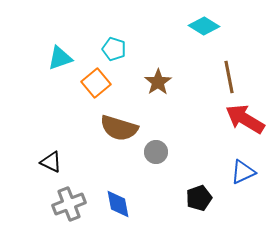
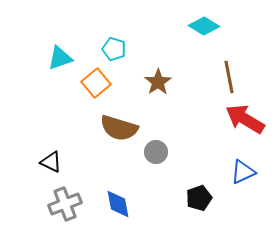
gray cross: moved 4 px left
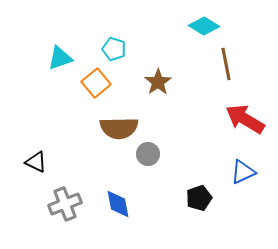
brown line: moved 3 px left, 13 px up
brown semicircle: rotated 18 degrees counterclockwise
gray circle: moved 8 px left, 2 px down
black triangle: moved 15 px left
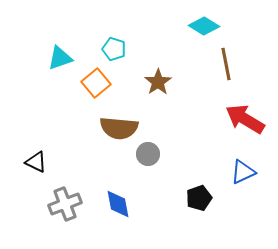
brown semicircle: rotated 6 degrees clockwise
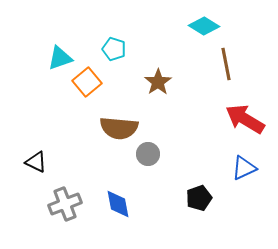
orange square: moved 9 px left, 1 px up
blue triangle: moved 1 px right, 4 px up
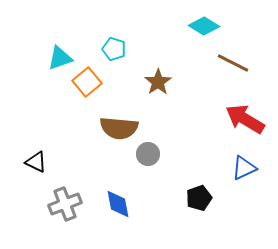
brown line: moved 7 px right, 1 px up; rotated 52 degrees counterclockwise
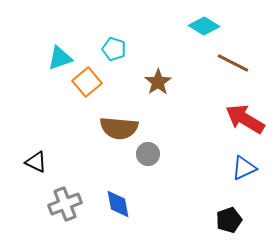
black pentagon: moved 30 px right, 22 px down
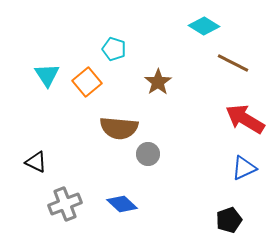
cyan triangle: moved 13 px left, 17 px down; rotated 44 degrees counterclockwise
blue diamond: moved 4 px right; rotated 36 degrees counterclockwise
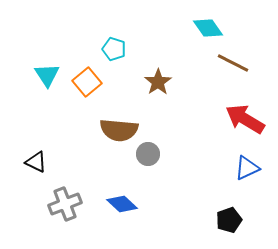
cyan diamond: moved 4 px right, 2 px down; rotated 24 degrees clockwise
brown semicircle: moved 2 px down
blue triangle: moved 3 px right
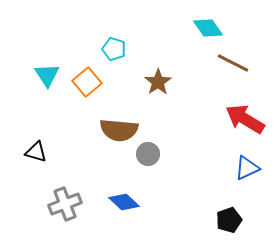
black triangle: moved 10 px up; rotated 10 degrees counterclockwise
blue diamond: moved 2 px right, 2 px up
